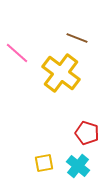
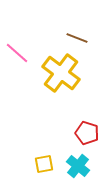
yellow square: moved 1 px down
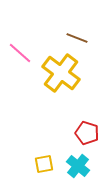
pink line: moved 3 px right
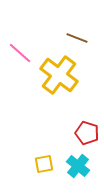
yellow cross: moved 2 px left, 2 px down
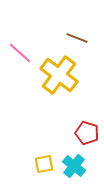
cyan cross: moved 4 px left
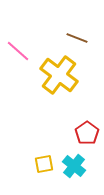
pink line: moved 2 px left, 2 px up
red pentagon: rotated 20 degrees clockwise
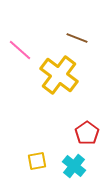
pink line: moved 2 px right, 1 px up
yellow square: moved 7 px left, 3 px up
